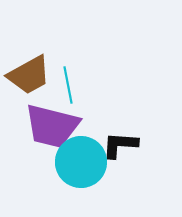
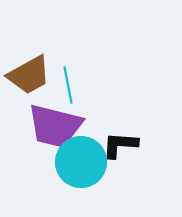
purple trapezoid: moved 3 px right
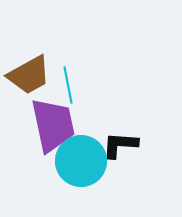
purple trapezoid: moved 2 px left, 1 px up; rotated 116 degrees counterclockwise
cyan circle: moved 1 px up
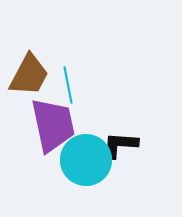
brown trapezoid: rotated 33 degrees counterclockwise
cyan circle: moved 5 px right, 1 px up
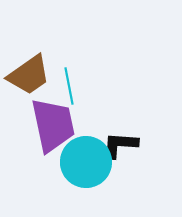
brown trapezoid: rotated 27 degrees clockwise
cyan line: moved 1 px right, 1 px down
cyan circle: moved 2 px down
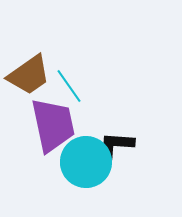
cyan line: rotated 24 degrees counterclockwise
black L-shape: moved 4 px left
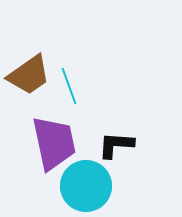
cyan line: rotated 15 degrees clockwise
purple trapezoid: moved 1 px right, 18 px down
cyan circle: moved 24 px down
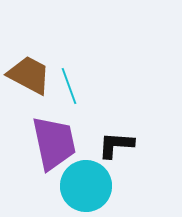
brown trapezoid: rotated 117 degrees counterclockwise
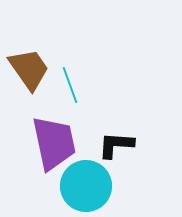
brown trapezoid: moved 6 px up; rotated 27 degrees clockwise
cyan line: moved 1 px right, 1 px up
